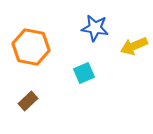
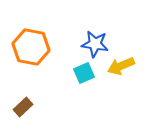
blue star: moved 16 px down
yellow arrow: moved 13 px left, 20 px down
brown rectangle: moved 5 px left, 6 px down
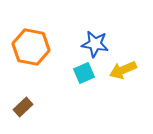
yellow arrow: moved 2 px right, 4 px down
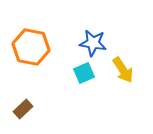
blue star: moved 2 px left, 1 px up
yellow arrow: rotated 100 degrees counterclockwise
brown rectangle: moved 2 px down
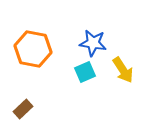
orange hexagon: moved 2 px right, 2 px down
cyan square: moved 1 px right, 1 px up
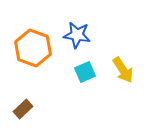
blue star: moved 16 px left, 8 px up
orange hexagon: moved 1 px up; rotated 9 degrees clockwise
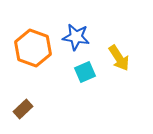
blue star: moved 1 px left, 2 px down
yellow arrow: moved 4 px left, 12 px up
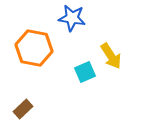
blue star: moved 4 px left, 19 px up
orange hexagon: moved 1 px right; rotated 9 degrees counterclockwise
yellow arrow: moved 8 px left, 2 px up
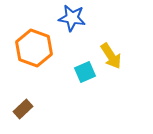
orange hexagon: rotated 9 degrees clockwise
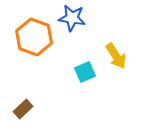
orange hexagon: moved 11 px up
yellow arrow: moved 5 px right
